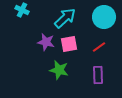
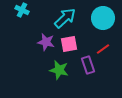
cyan circle: moved 1 px left, 1 px down
red line: moved 4 px right, 2 px down
purple rectangle: moved 10 px left, 10 px up; rotated 18 degrees counterclockwise
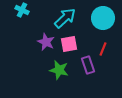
purple star: rotated 12 degrees clockwise
red line: rotated 32 degrees counterclockwise
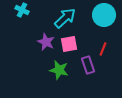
cyan circle: moved 1 px right, 3 px up
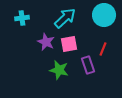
cyan cross: moved 8 px down; rotated 32 degrees counterclockwise
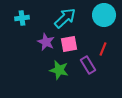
purple rectangle: rotated 12 degrees counterclockwise
